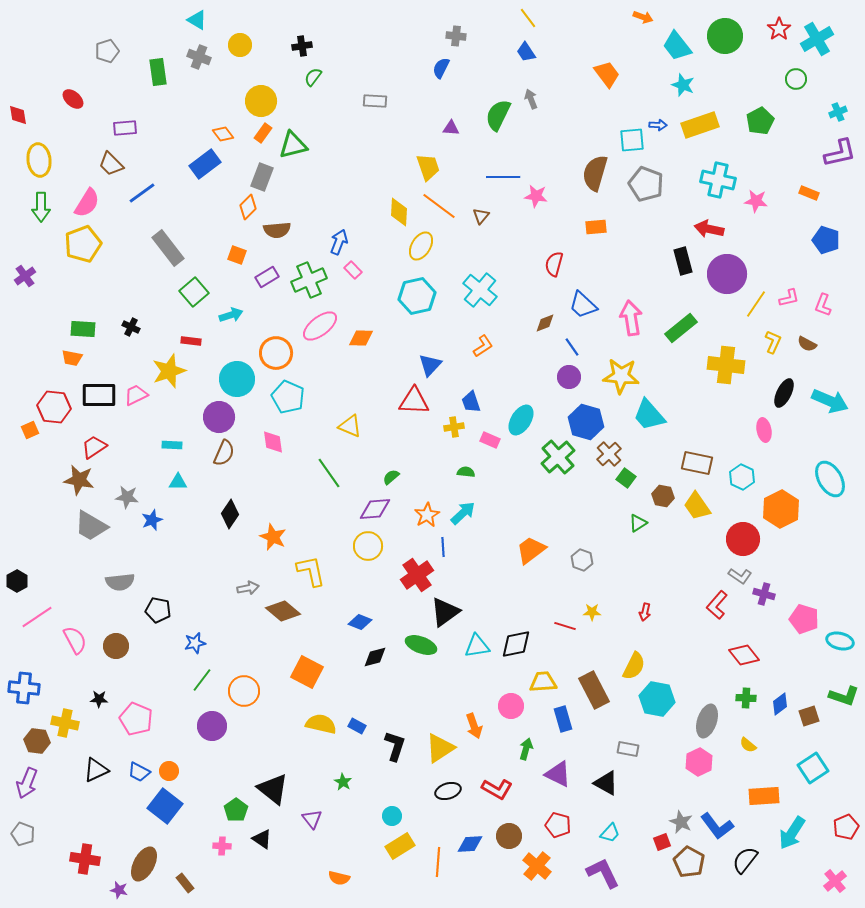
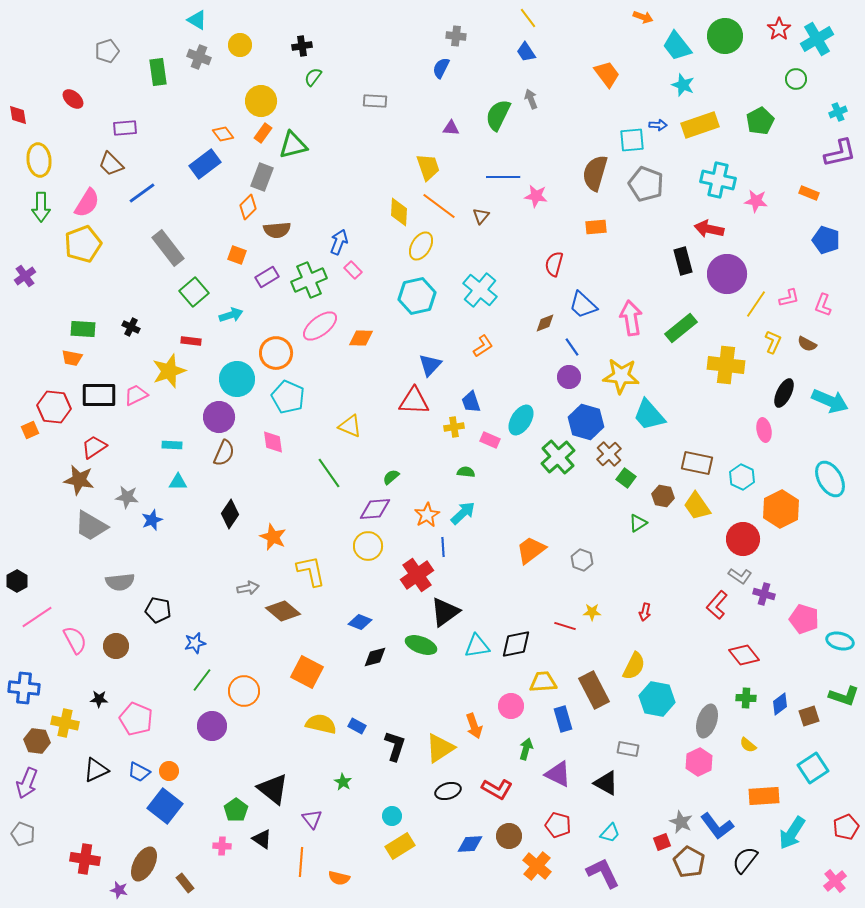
orange line at (438, 862): moved 137 px left
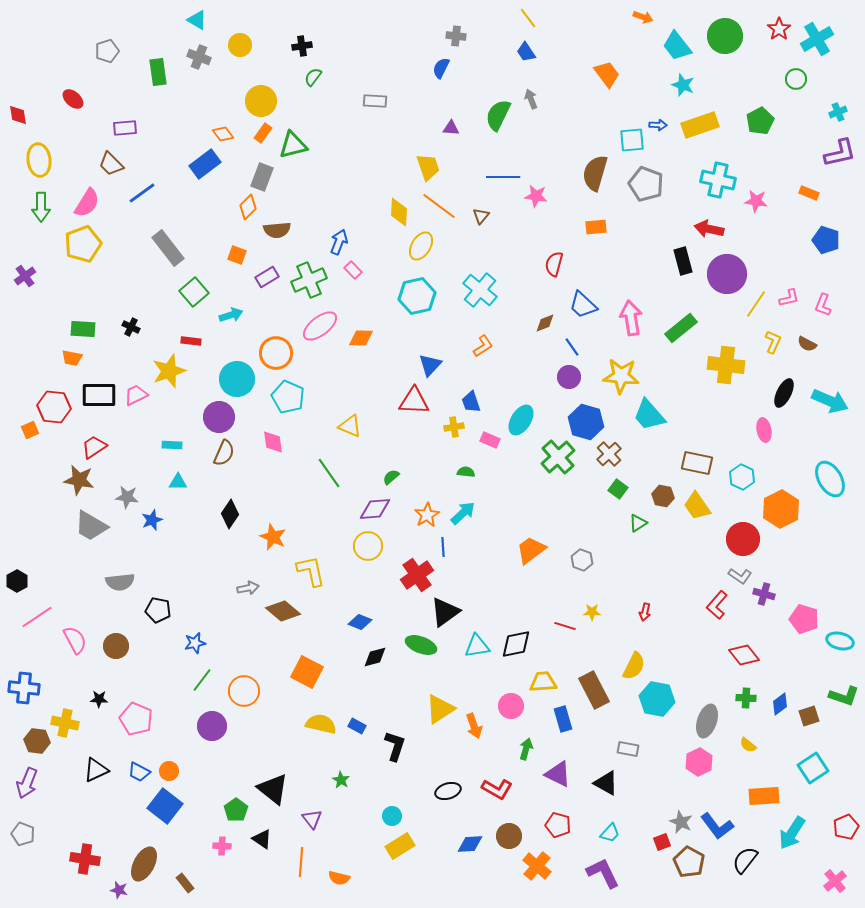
green square at (626, 478): moved 8 px left, 11 px down
yellow triangle at (440, 748): moved 39 px up
green star at (343, 782): moved 2 px left, 2 px up
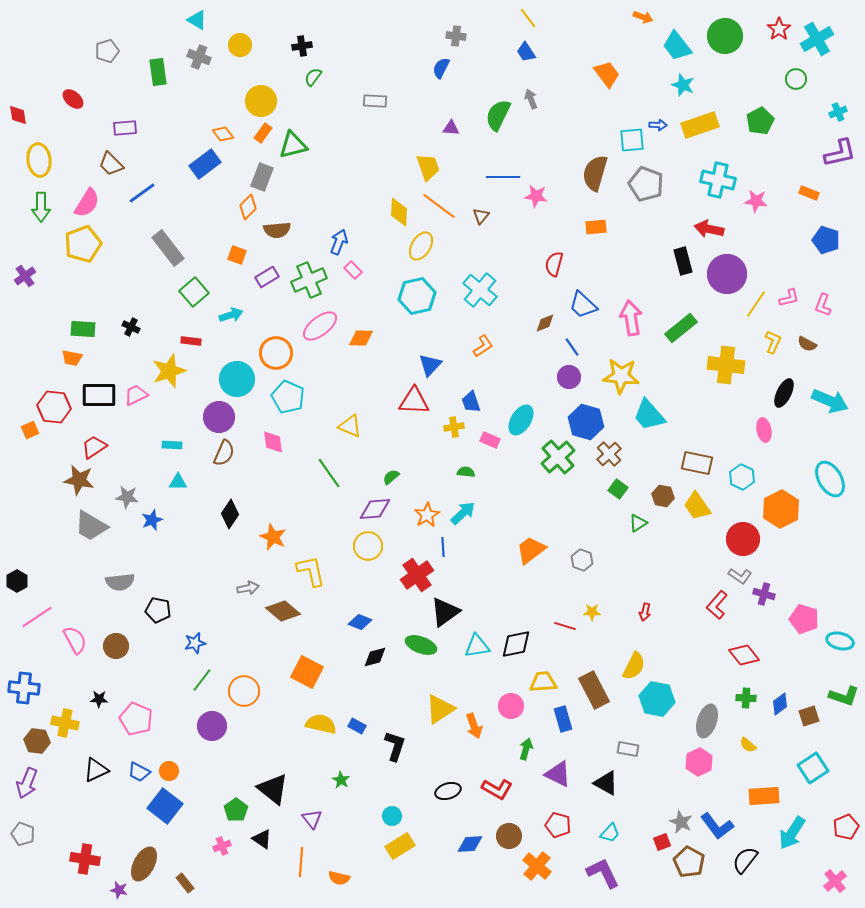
pink cross at (222, 846): rotated 24 degrees counterclockwise
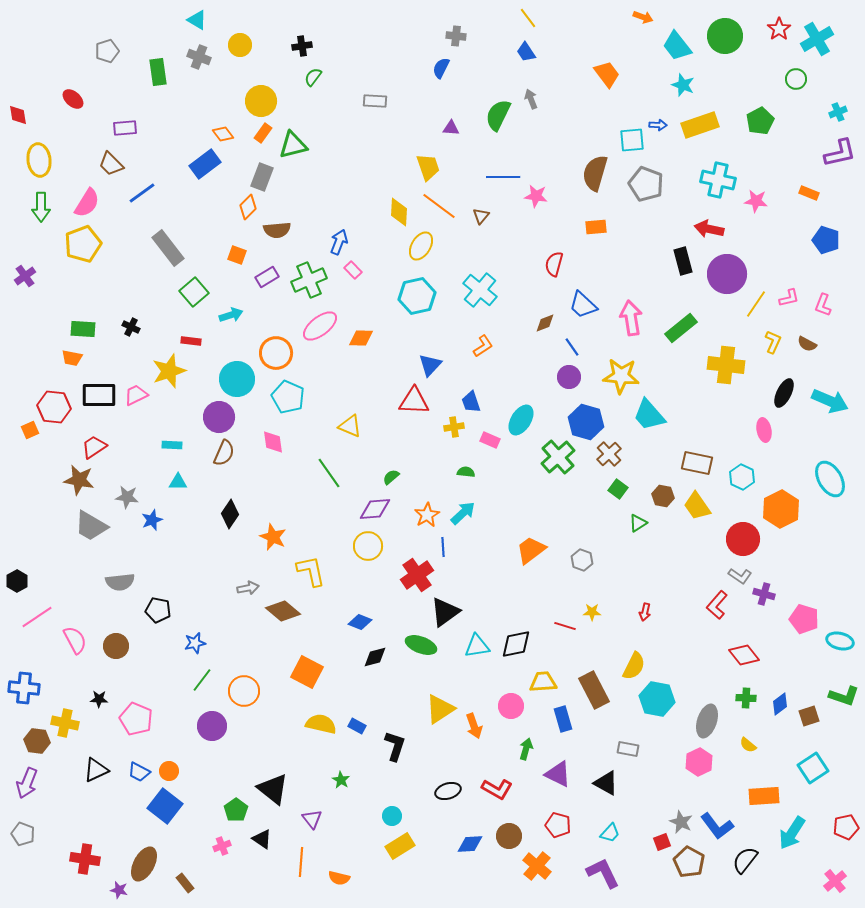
red pentagon at (846, 827): rotated 10 degrees clockwise
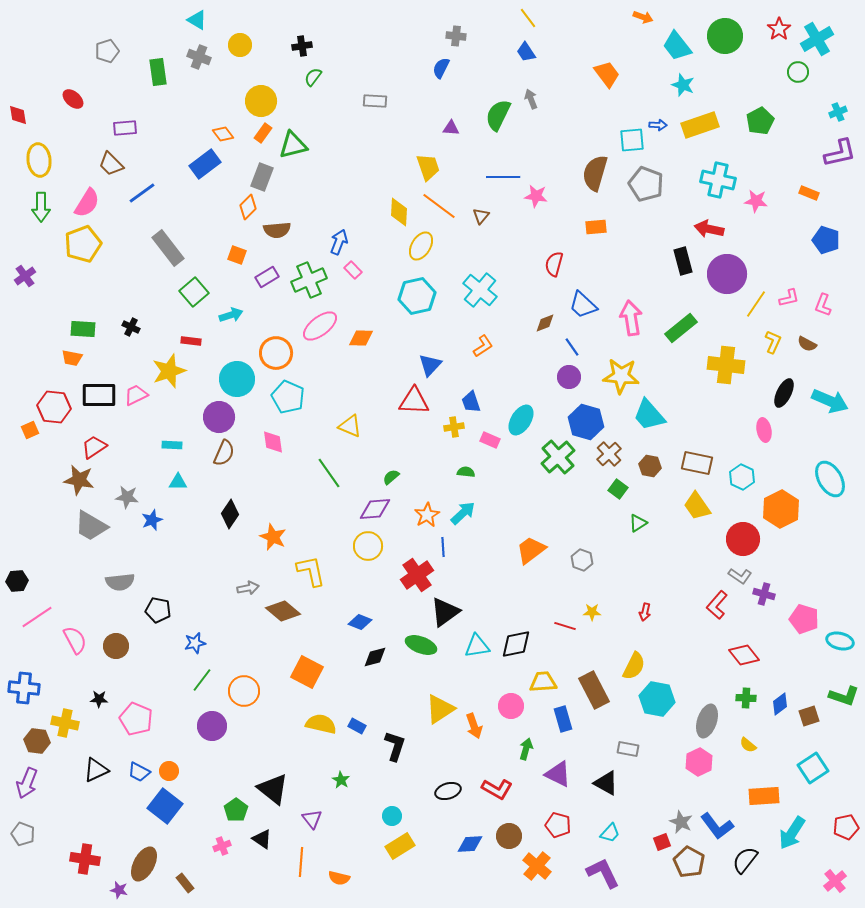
green circle at (796, 79): moved 2 px right, 7 px up
brown hexagon at (663, 496): moved 13 px left, 30 px up
black hexagon at (17, 581): rotated 25 degrees clockwise
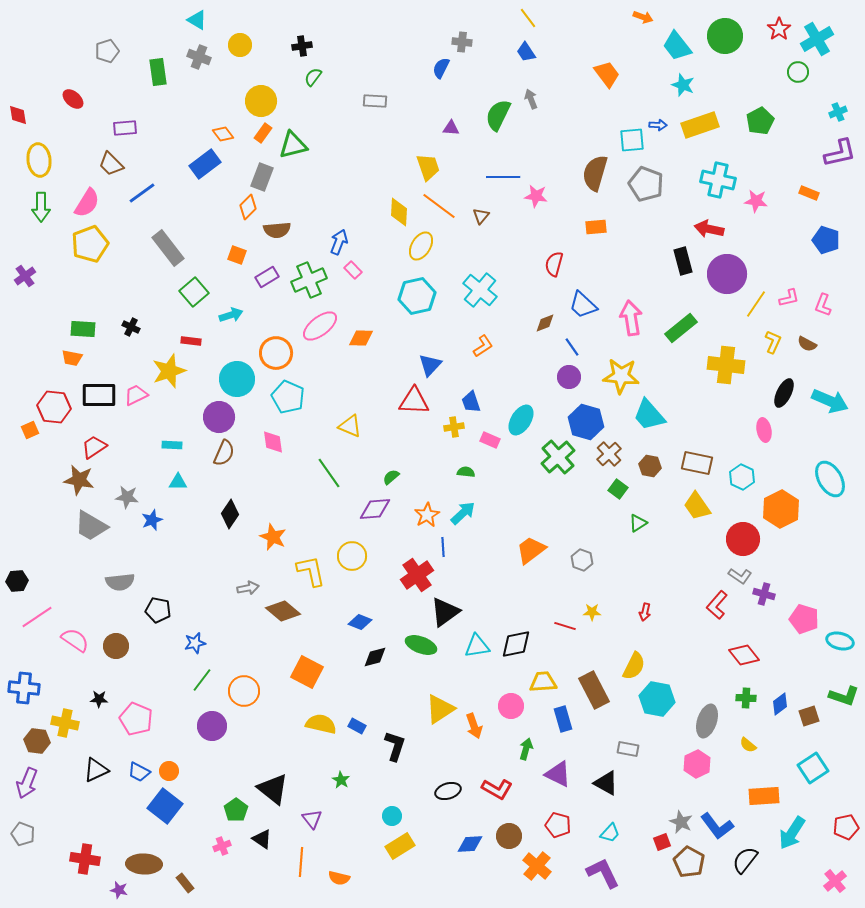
gray cross at (456, 36): moved 6 px right, 6 px down
yellow pentagon at (83, 244): moved 7 px right
yellow circle at (368, 546): moved 16 px left, 10 px down
pink semicircle at (75, 640): rotated 28 degrees counterclockwise
pink hexagon at (699, 762): moved 2 px left, 2 px down
brown ellipse at (144, 864): rotated 64 degrees clockwise
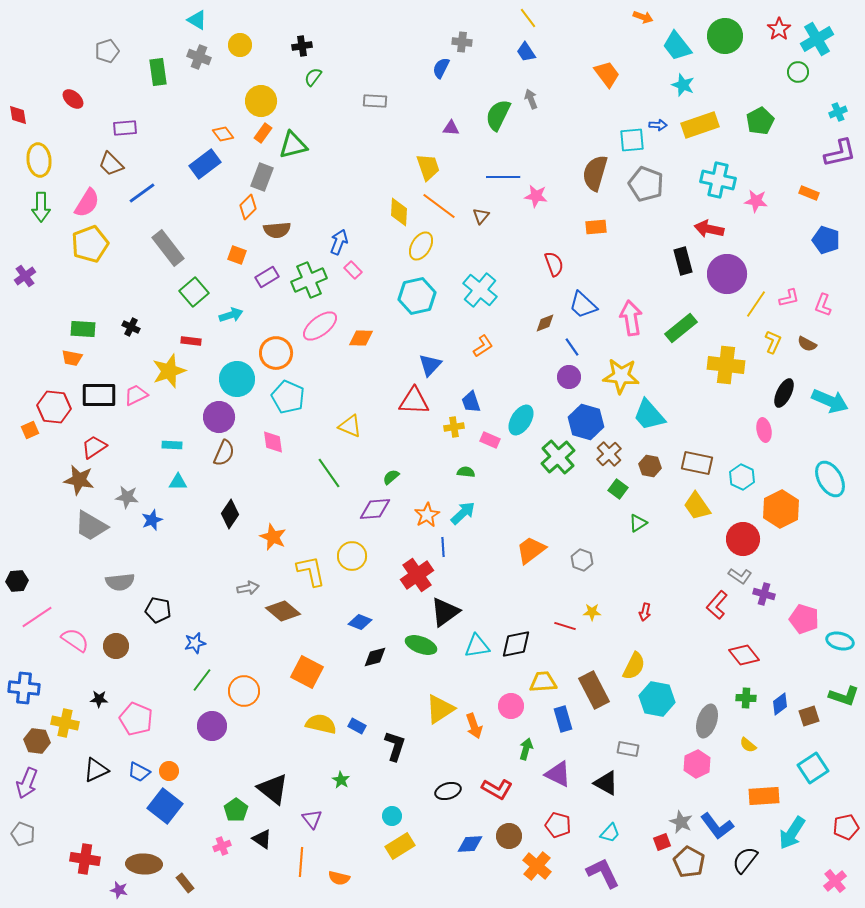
red semicircle at (554, 264): rotated 145 degrees clockwise
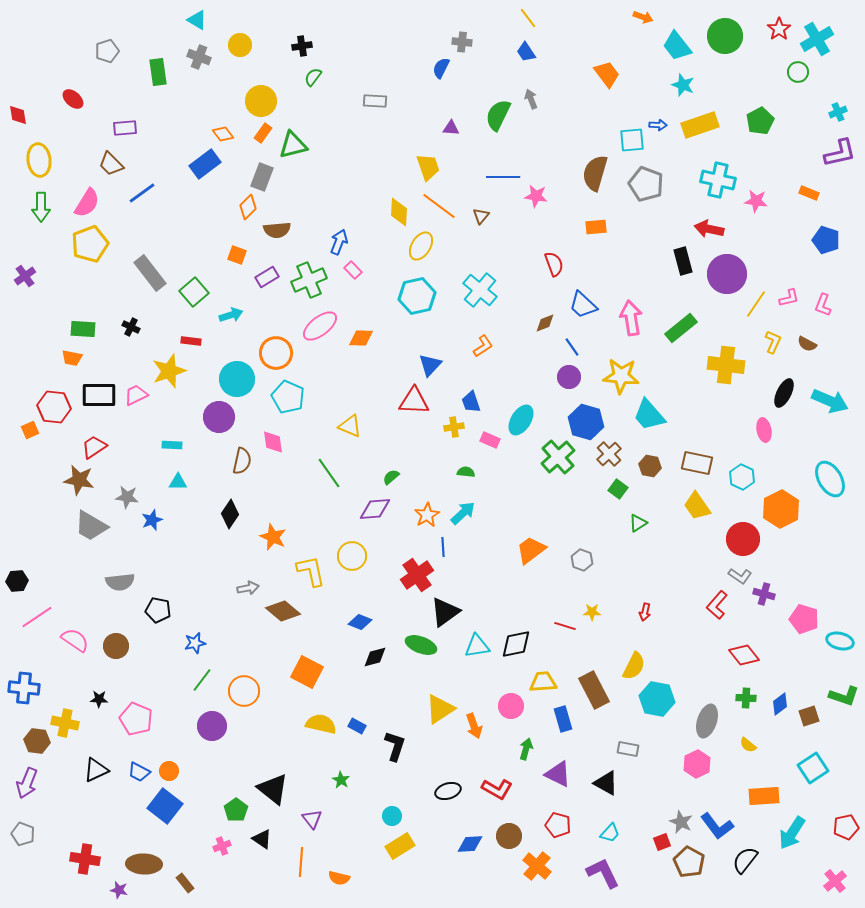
gray rectangle at (168, 248): moved 18 px left, 25 px down
brown semicircle at (224, 453): moved 18 px right, 8 px down; rotated 12 degrees counterclockwise
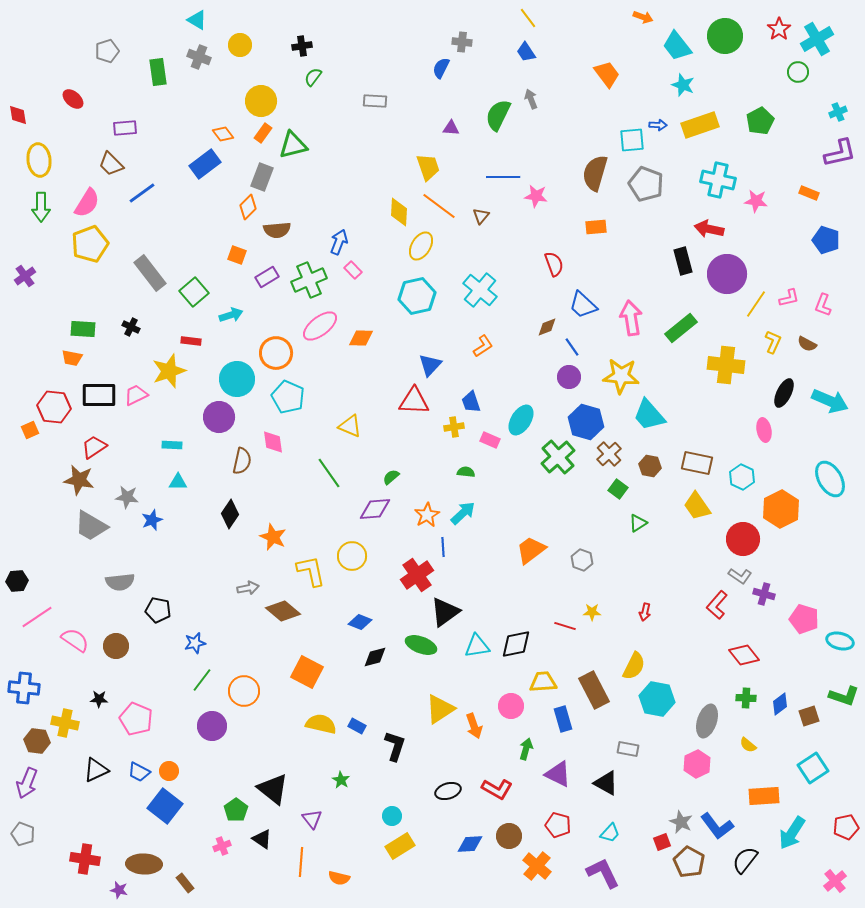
brown diamond at (545, 323): moved 2 px right, 4 px down
